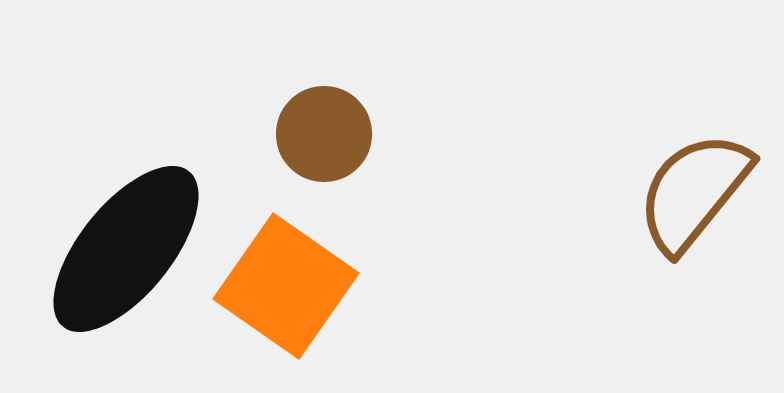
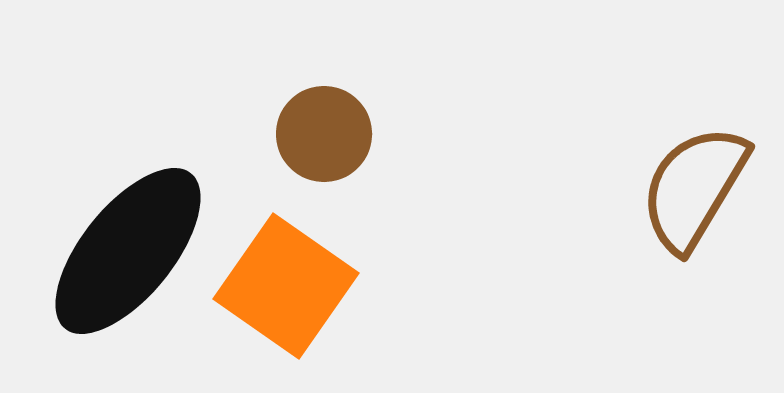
brown semicircle: moved 4 px up; rotated 8 degrees counterclockwise
black ellipse: moved 2 px right, 2 px down
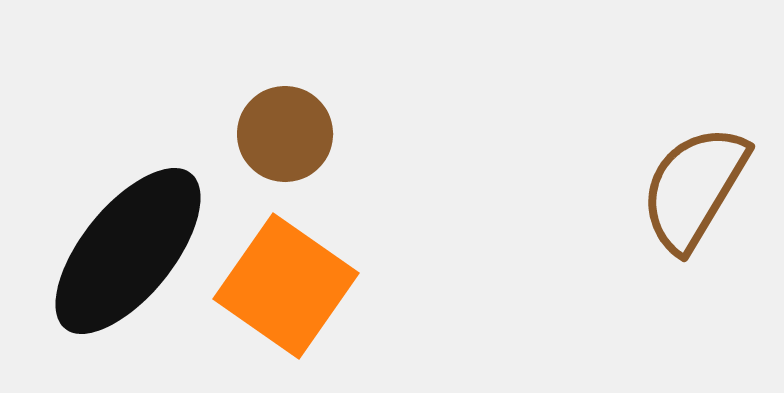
brown circle: moved 39 px left
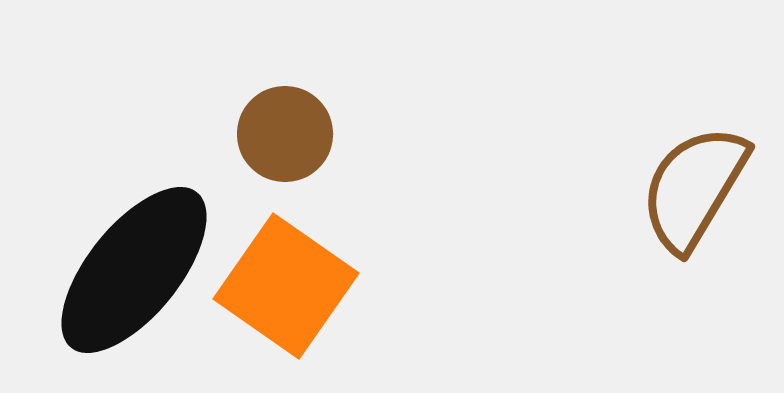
black ellipse: moved 6 px right, 19 px down
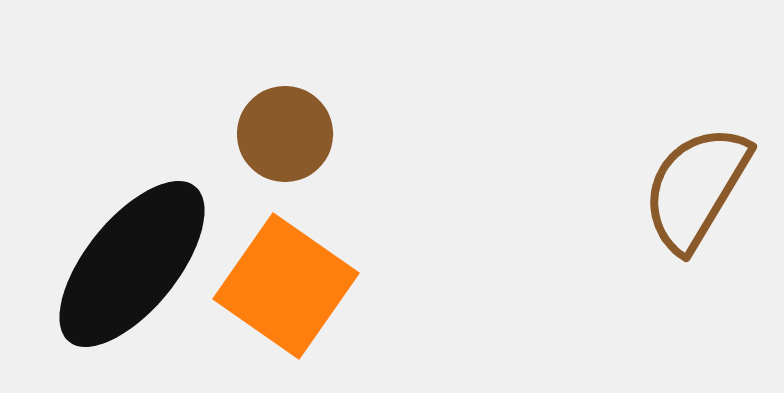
brown semicircle: moved 2 px right
black ellipse: moved 2 px left, 6 px up
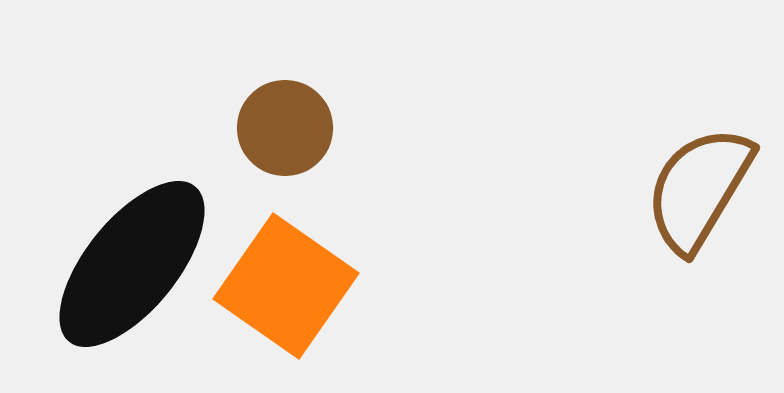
brown circle: moved 6 px up
brown semicircle: moved 3 px right, 1 px down
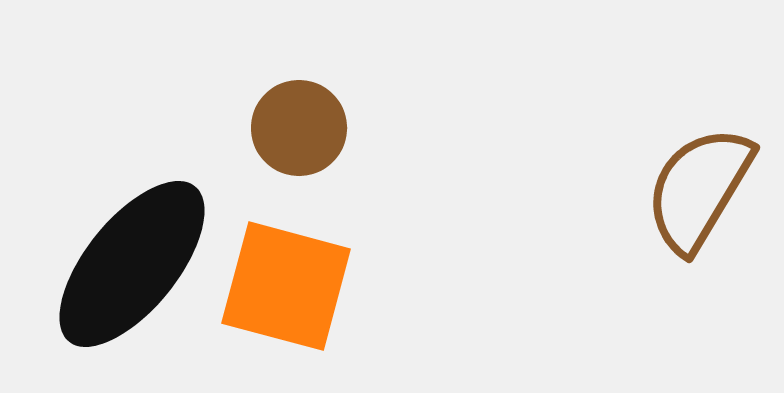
brown circle: moved 14 px right
orange square: rotated 20 degrees counterclockwise
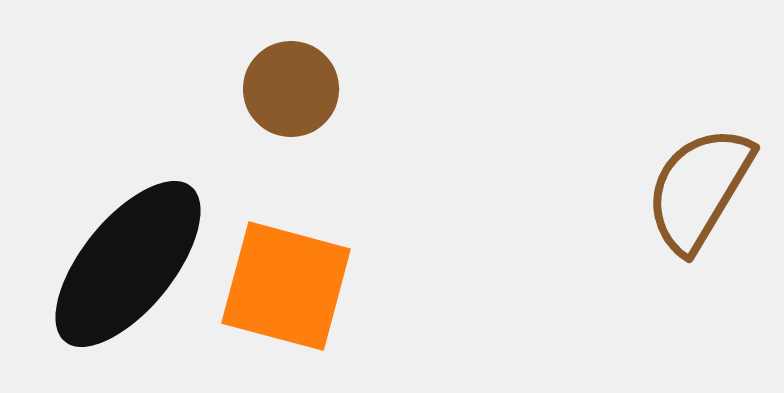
brown circle: moved 8 px left, 39 px up
black ellipse: moved 4 px left
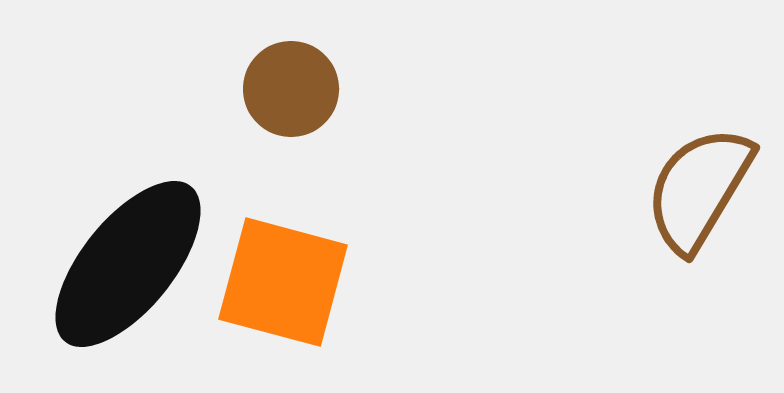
orange square: moved 3 px left, 4 px up
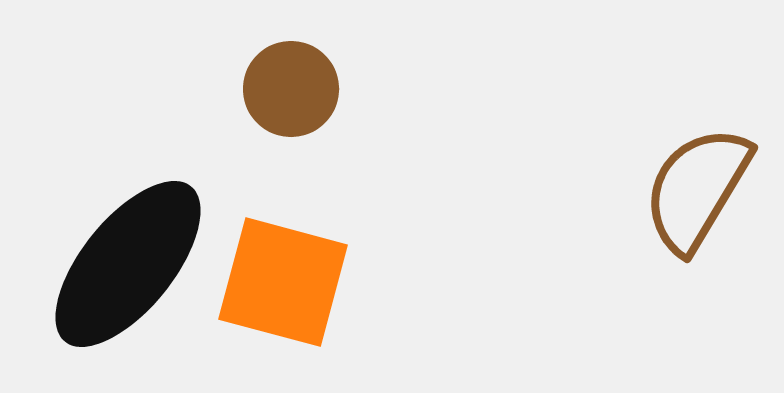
brown semicircle: moved 2 px left
